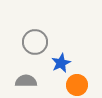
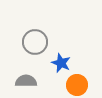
blue star: rotated 24 degrees counterclockwise
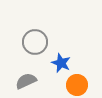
gray semicircle: rotated 25 degrees counterclockwise
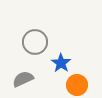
blue star: rotated 12 degrees clockwise
gray semicircle: moved 3 px left, 2 px up
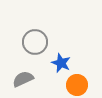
blue star: rotated 12 degrees counterclockwise
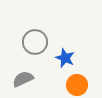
blue star: moved 4 px right, 5 px up
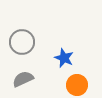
gray circle: moved 13 px left
blue star: moved 1 px left
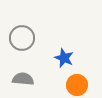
gray circle: moved 4 px up
gray semicircle: rotated 30 degrees clockwise
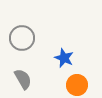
gray semicircle: rotated 55 degrees clockwise
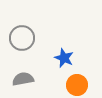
gray semicircle: rotated 70 degrees counterclockwise
